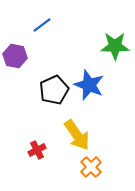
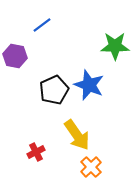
red cross: moved 1 px left, 2 px down
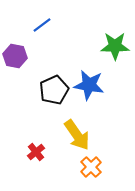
blue star: rotated 12 degrees counterclockwise
red cross: rotated 12 degrees counterclockwise
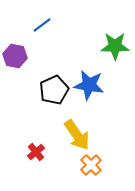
orange cross: moved 2 px up
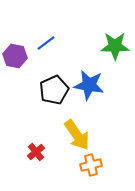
blue line: moved 4 px right, 18 px down
orange cross: rotated 30 degrees clockwise
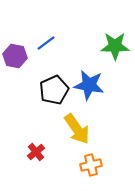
yellow arrow: moved 6 px up
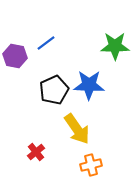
blue star: rotated 8 degrees counterclockwise
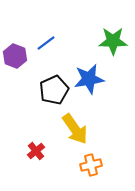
green star: moved 2 px left, 5 px up
purple hexagon: rotated 10 degrees clockwise
blue star: moved 6 px up; rotated 12 degrees counterclockwise
yellow arrow: moved 2 px left
red cross: moved 1 px up
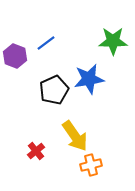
yellow arrow: moved 7 px down
